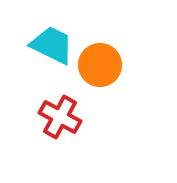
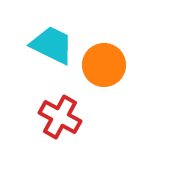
orange circle: moved 4 px right
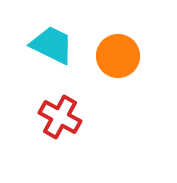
orange circle: moved 14 px right, 9 px up
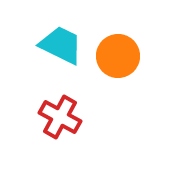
cyan trapezoid: moved 9 px right
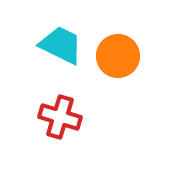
red cross: rotated 12 degrees counterclockwise
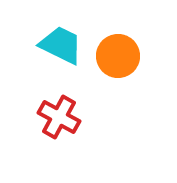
red cross: moved 1 px left; rotated 12 degrees clockwise
